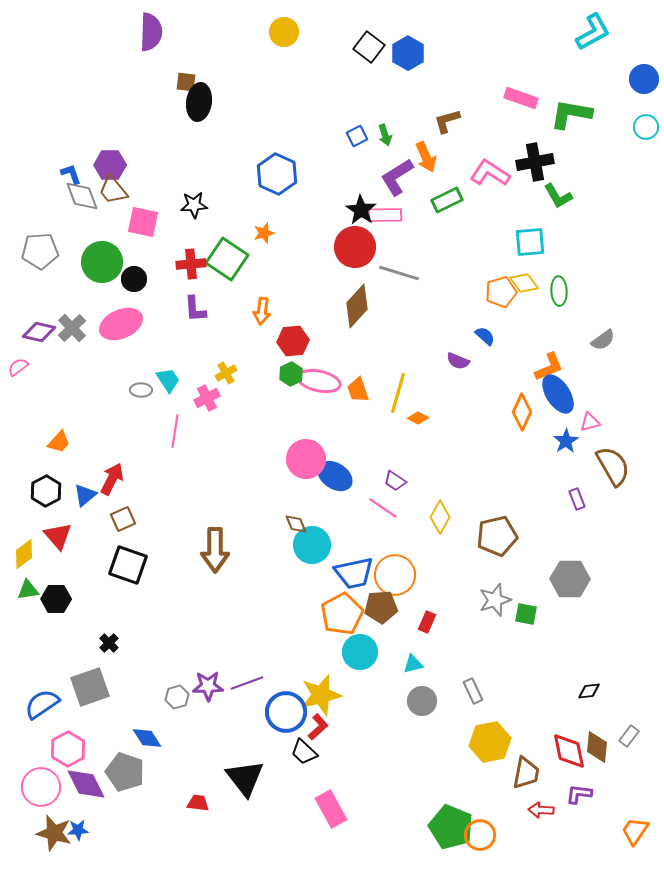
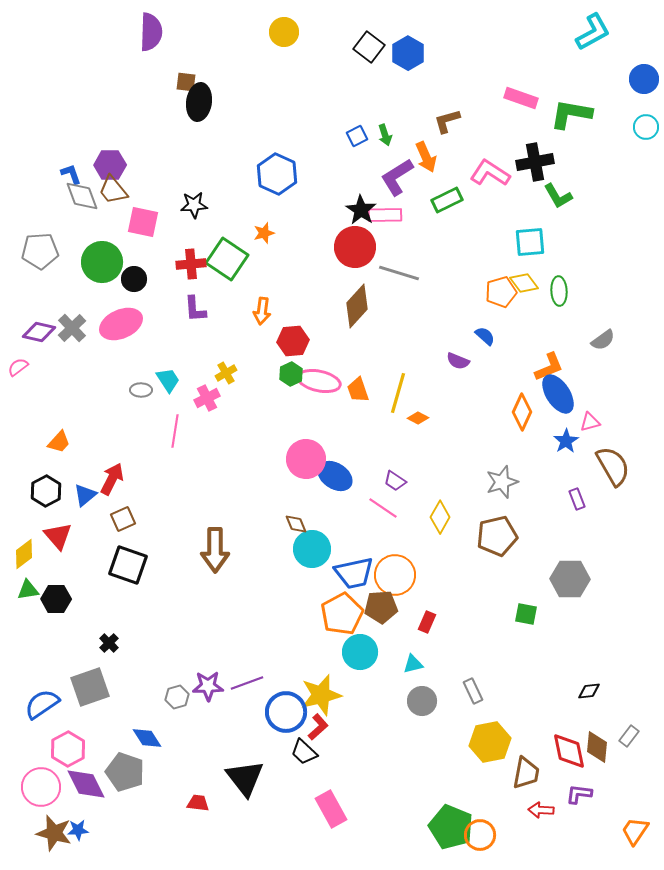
cyan circle at (312, 545): moved 4 px down
gray star at (495, 600): moved 7 px right, 118 px up
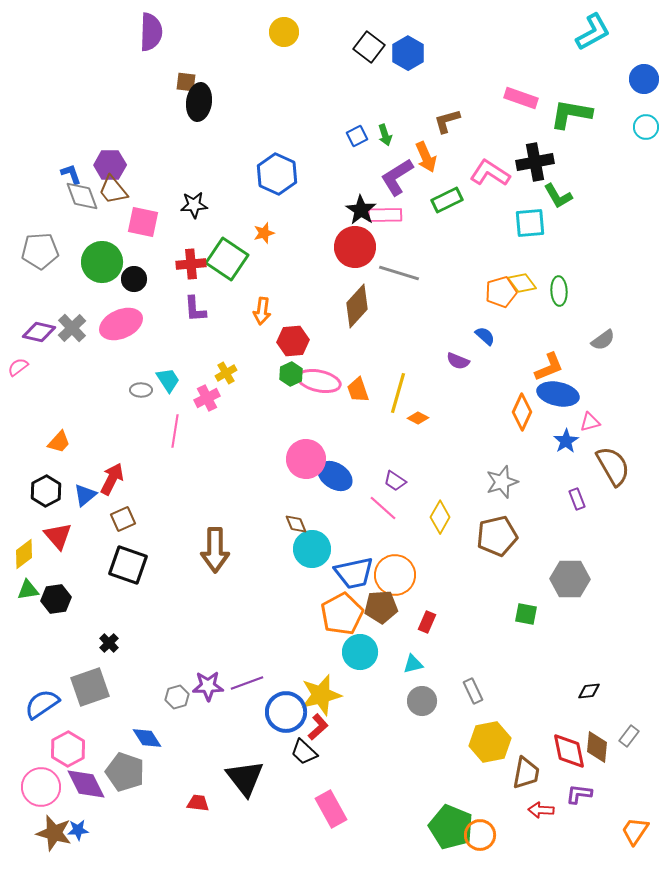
cyan square at (530, 242): moved 19 px up
yellow diamond at (524, 283): moved 2 px left
blue ellipse at (558, 394): rotated 45 degrees counterclockwise
pink line at (383, 508): rotated 8 degrees clockwise
black hexagon at (56, 599): rotated 8 degrees counterclockwise
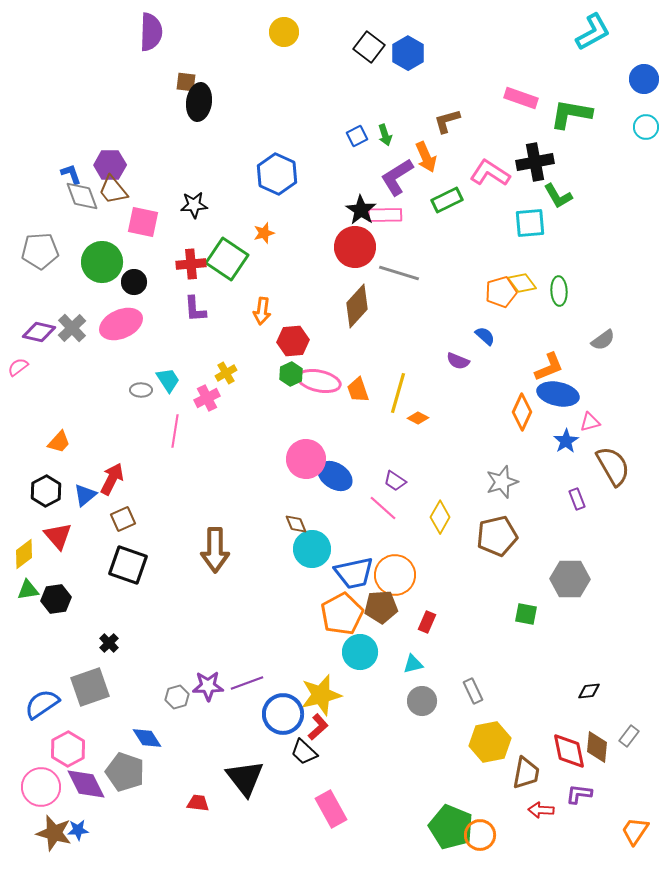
black circle at (134, 279): moved 3 px down
blue circle at (286, 712): moved 3 px left, 2 px down
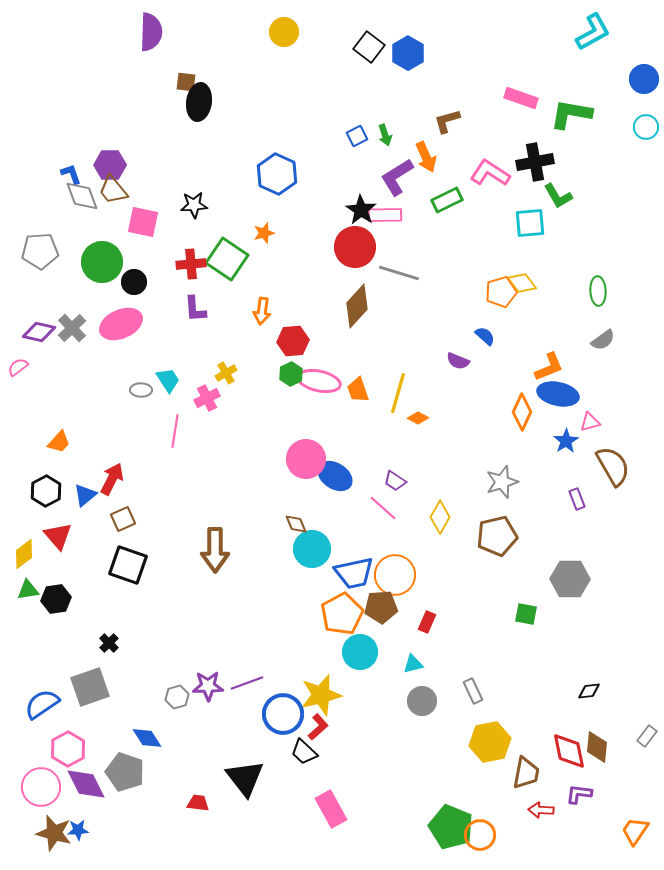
green ellipse at (559, 291): moved 39 px right
gray rectangle at (629, 736): moved 18 px right
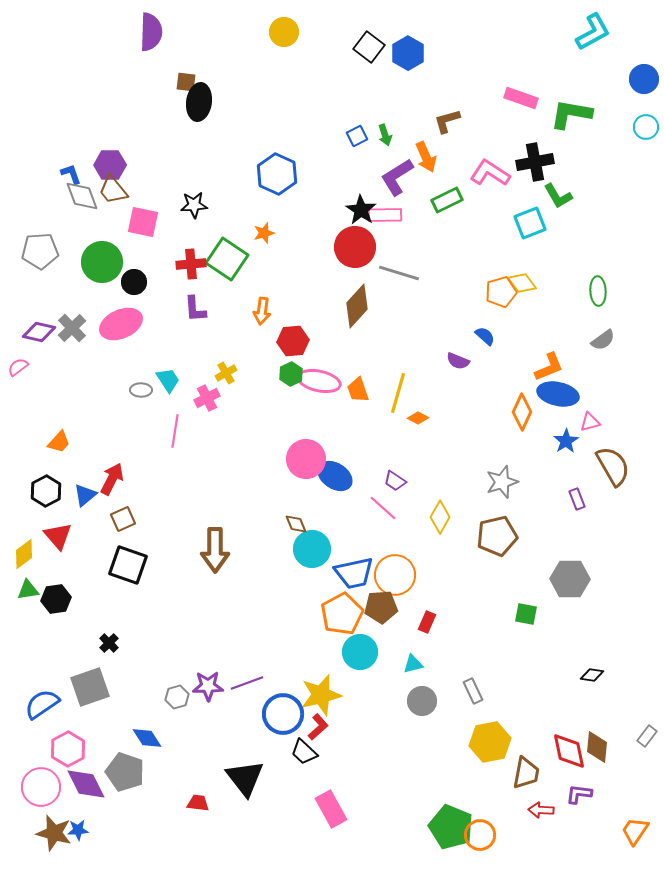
cyan square at (530, 223): rotated 16 degrees counterclockwise
black diamond at (589, 691): moved 3 px right, 16 px up; rotated 15 degrees clockwise
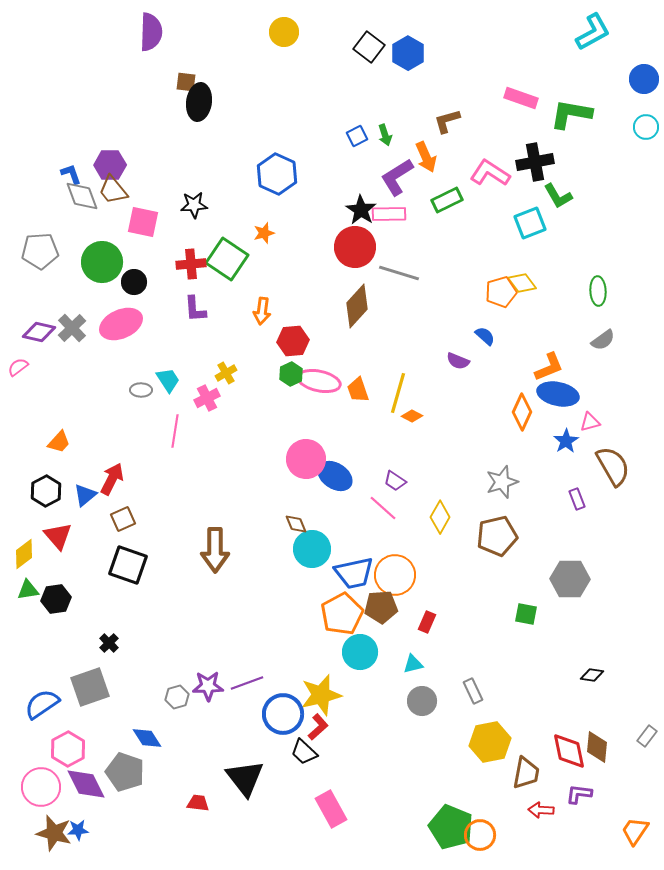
pink rectangle at (385, 215): moved 4 px right, 1 px up
orange diamond at (418, 418): moved 6 px left, 2 px up
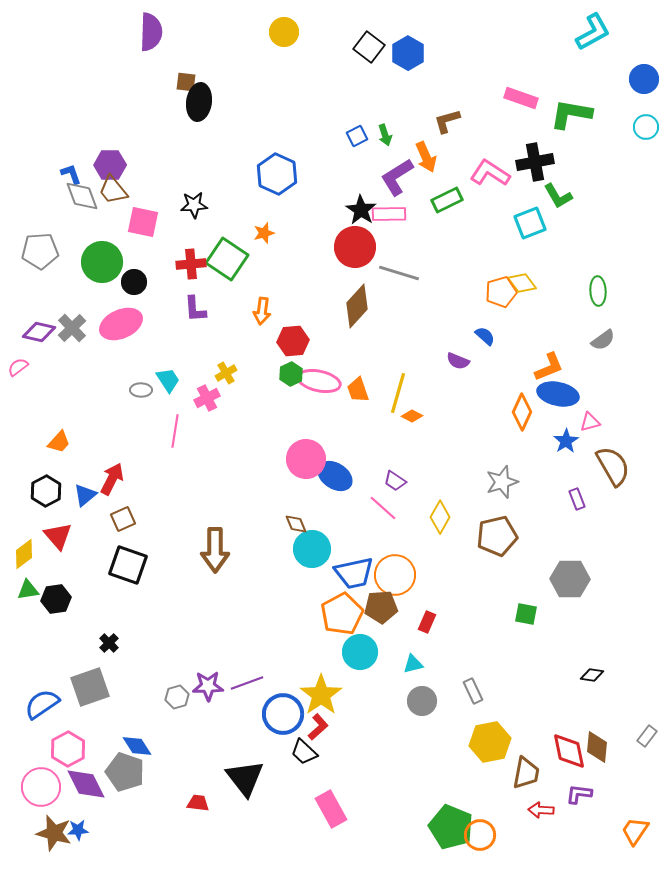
yellow star at (321, 695): rotated 21 degrees counterclockwise
blue diamond at (147, 738): moved 10 px left, 8 px down
